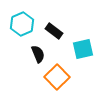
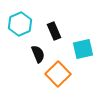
cyan hexagon: moved 2 px left
black rectangle: rotated 30 degrees clockwise
orange square: moved 1 px right, 3 px up
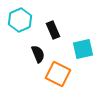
cyan hexagon: moved 4 px up
black rectangle: moved 1 px left, 1 px up
orange square: rotated 20 degrees counterclockwise
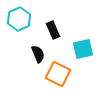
cyan hexagon: moved 1 px left, 1 px up
